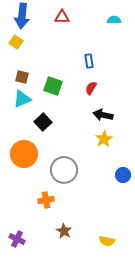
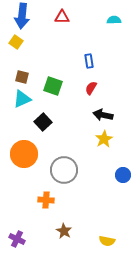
orange cross: rotated 14 degrees clockwise
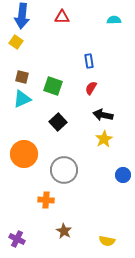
black square: moved 15 px right
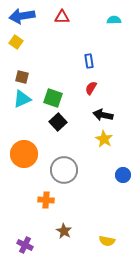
blue arrow: rotated 75 degrees clockwise
green square: moved 12 px down
yellow star: rotated 12 degrees counterclockwise
purple cross: moved 8 px right, 6 px down
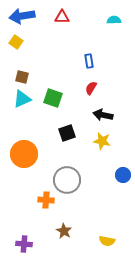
black square: moved 9 px right, 11 px down; rotated 24 degrees clockwise
yellow star: moved 2 px left, 2 px down; rotated 18 degrees counterclockwise
gray circle: moved 3 px right, 10 px down
purple cross: moved 1 px left, 1 px up; rotated 21 degrees counterclockwise
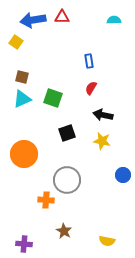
blue arrow: moved 11 px right, 4 px down
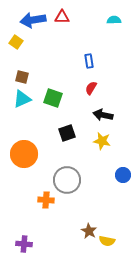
brown star: moved 25 px right
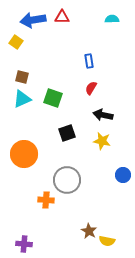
cyan semicircle: moved 2 px left, 1 px up
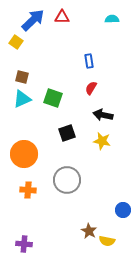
blue arrow: rotated 145 degrees clockwise
blue circle: moved 35 px down
orange cross: moved 18 px left, 10 px up
